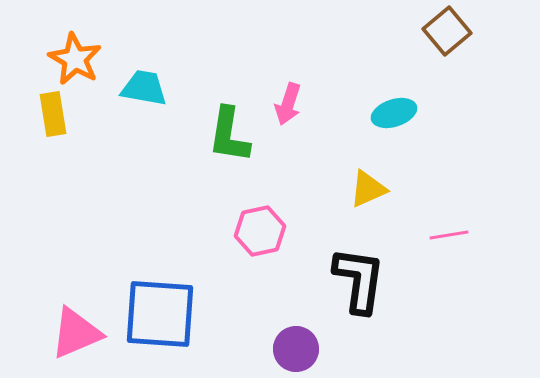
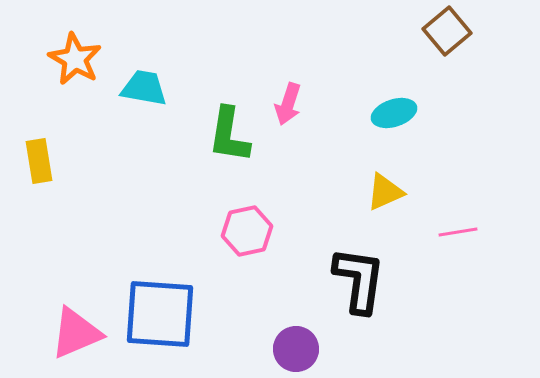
yellow rectangle: moved 14 px left, 47 px down
yellow triangle: moved 17 px right, 3 px down
pink hexagon: moved 13 px left
pink line: moved 9 px right, 3 px up
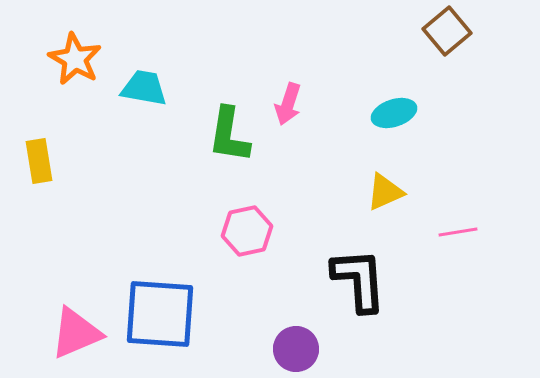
black L-shape: rotated 12 degrees counterclockwise
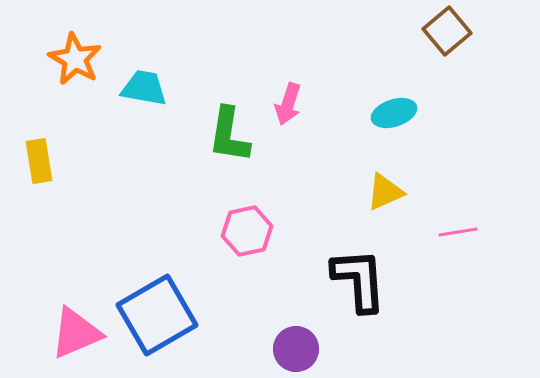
blue square: moved 3 px left, 1 px down; rotated 34 degrees counterclockwise
